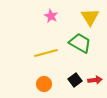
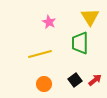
pink star: moved 2 px left, 6 px down
green trapezoid: rotated 120 degrees counterclockwise
yellow line: moved 6 px left, 1 px down
red arrow: rotated 32 degrees counterclockwise
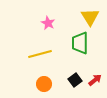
pink star: moved 1 px left, 1 px down
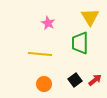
yellow line: rotated 20 degrees clockwise
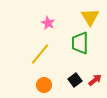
yellow line: rotated 55 degrees counterclockwise
orange circle: moved 1 px down
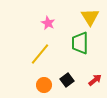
black square: moved 8 px left
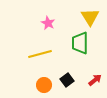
yellow line: rotated 35 degrees clockwise
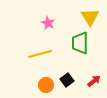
red arrow: moved 1 px left, 1 px down
orange circle: moved 2 px right
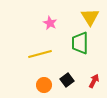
pink star: moved 2 px right
red arrow: rotated 24 degrees counterclockwise
orange circle: moved 2 px left
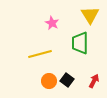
yellow triangle: moved 2 px up
pink star: moved 2 px right
black square: rotated 16 degrees counterclockwise
orange circle: moved 5 px right, 4 px up
